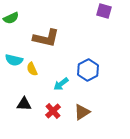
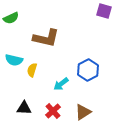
yellow semicircle: moved 1 px down; rotated 40 degrees clockwise
black triangle: moved 4 px down
brown triangle: moved 1 px right
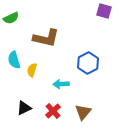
cyan semicircle: rotated 60 degrees clockwise
blue hexagon: moved 7 px up
cyan arrow: rotated 35 degrees clockwise
black triangle: rotated 28 degrees counterclockwise
brown triangle: rotated 18 degrees counterclockwise
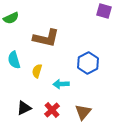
yellow semicircle: moved 5 px right, 1 px down
red cross: moved 1 px left, 1 px up
